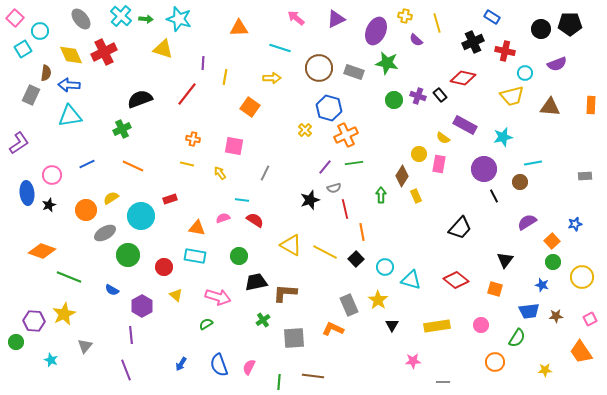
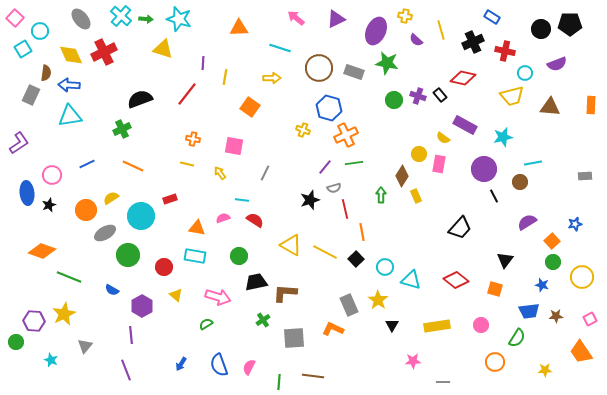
yellow line at (437, 23): moved 4 px right, 7 px down
yellow cross at (305, 130): moved 2 px left; rotated 24 degrees counterclockwise
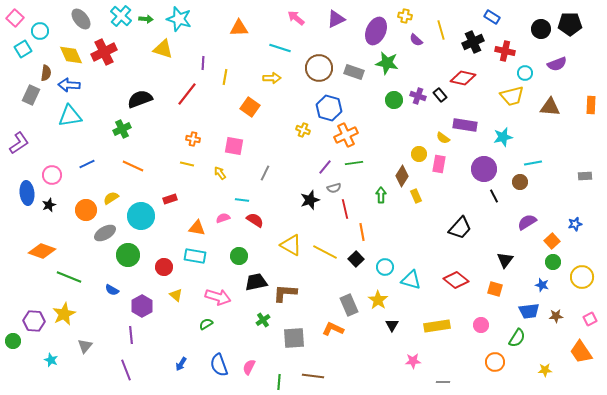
purple rectangle at (465, 125): rotated 20 degrees counterclockwise
green circle at (16, 342): moved 3 px left, 1 px up
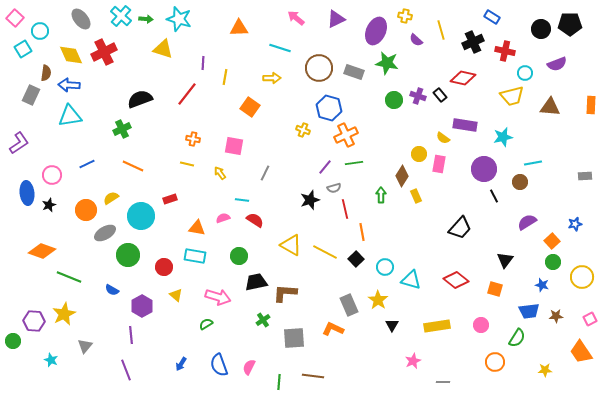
pink star at (413, 361): rotated 21 degrees counterclockwise
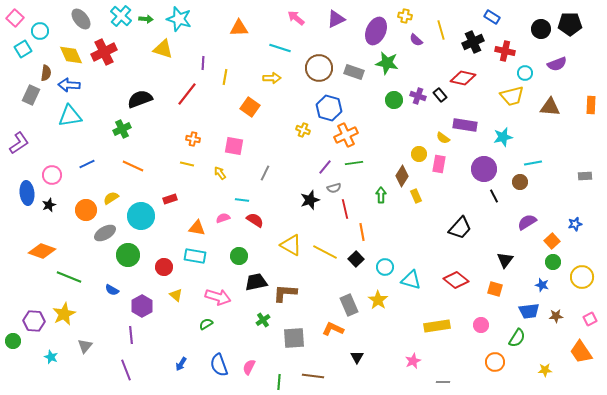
black triangle at (392, 325): moved 35 px left, 32 px down
cyan star at (51, 360): moved 3 px up
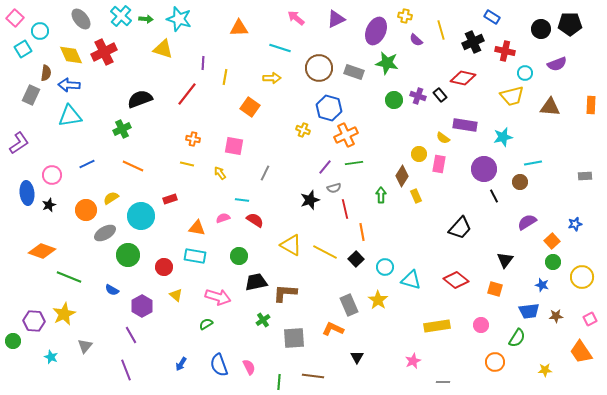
purple line at (131, 335): rotated 24 degrees counterclockwise
pink semicircle at (249, 367): rotated 126 degrees clockwise
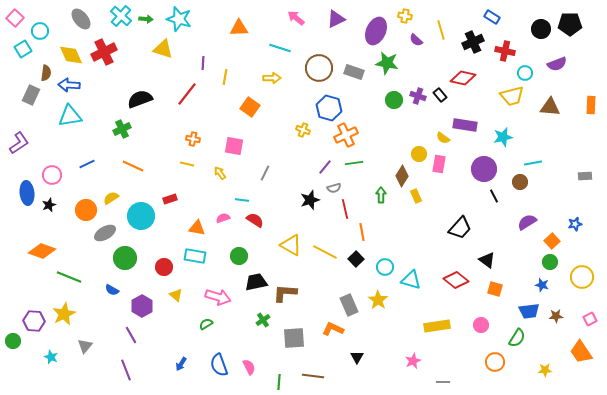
green circle at (128, 255): moved 3 px left, 3 px down
black triangle at (505, 260): moved 18 px left; rotated 30 degrees counterclockwise
green circle at (553, 262): moved 3 px left
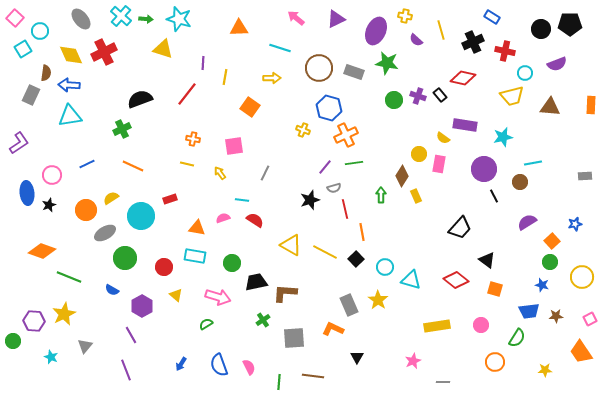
pink square at (234, 146): rotated 18 degrees counterclockwise
green circle at (239, 256): moved 7 px left, 7 px down
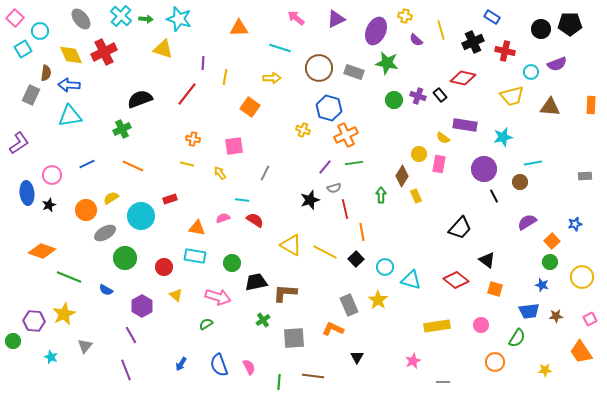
cyan circle at (525, 73): moved 6 px right, 1 px up
blue semicircle at (112, 290): moved 6 px left
